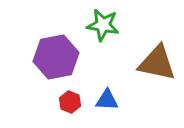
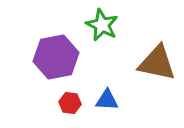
green star: moved 1 px left; rotated 16 degrees clockwise
red hexagon: moved 1 px down; rotated 15 degrees counterclockwise
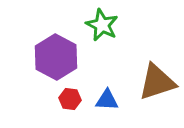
purple hexagon: rotated 21 degrees counterclockwise
brown triangle: moved 19 px down; rotated 30 degrees counterclockwise
red hexagon: moved 4 px up
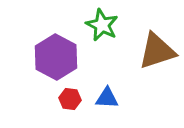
brown triangle: moved 31 px up
blue triangle: moved 2 px up
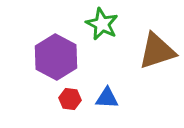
green star: moved 1 px up
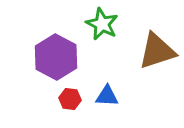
blue triangle: moved 2 px up
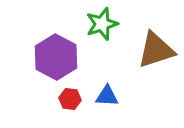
green star: rotated 28 degrees clockwise
brown triangle: moved 1 px left, 1 px up
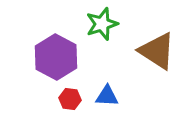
brown triangle: moved 1 px right, 1 px down; rotated 51 degrees clockwise
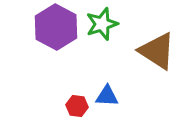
purple hexagon: moved 30 px up
red hexagon: moved 7 px right, 7 px down
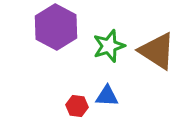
green star: moved 7 px right, 22 px down
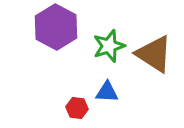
brown triangle: moved 3 px left, 3 px down
blue triangle: moved 4 px up
red hexagon: moved 2 px down
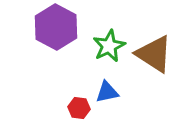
green star: rotated 8 degrees counterclockwise
blue triangle: rotated 15 degrees counterclockwise
red hexagon: moved 2 px right
